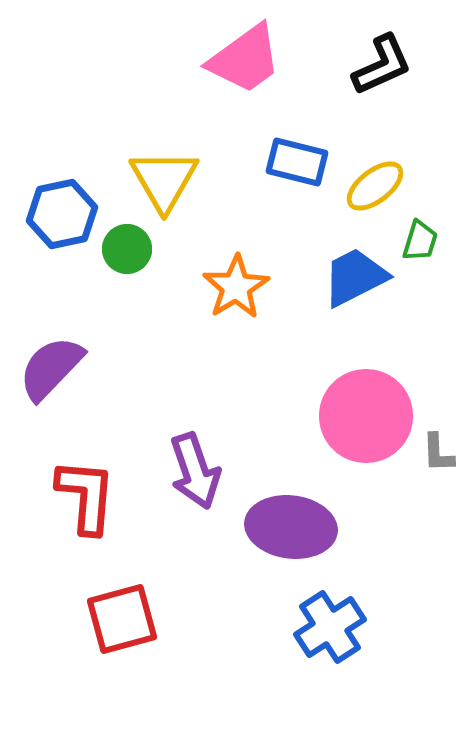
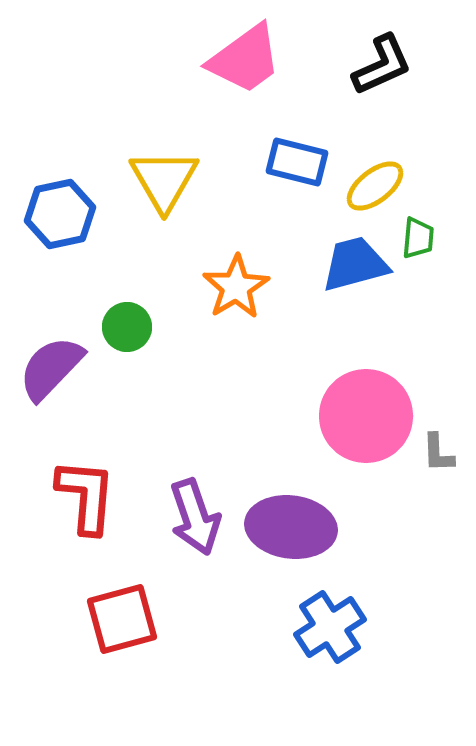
blue hexagon: moved 2 px left
green trapezoid: moved 2 px left, 3 px up; rotated 12 degrees counterclockwise
green circle: moved 78 px down
blue trapezoid: moved 13 px up; rotated 12 degrees clockwise
purple arrow: moved 46 px down
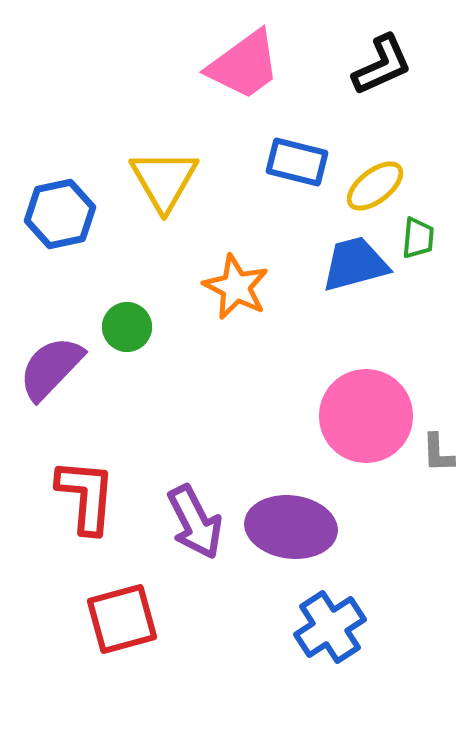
pink trapezoid: moved 1 px left, 6 px down
orange star: rotated 14 degrees counterclockwise
purple arrow: moved 5 px down; rotated 8 degrees counterclockwise
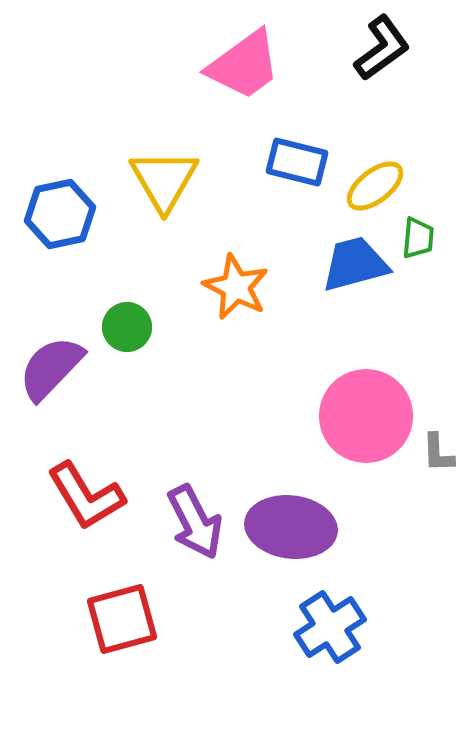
black L-shape: moved 17 px up; rotated 12 degrees counterclockwise
red L-shape: rotated 144 degrees clockwise
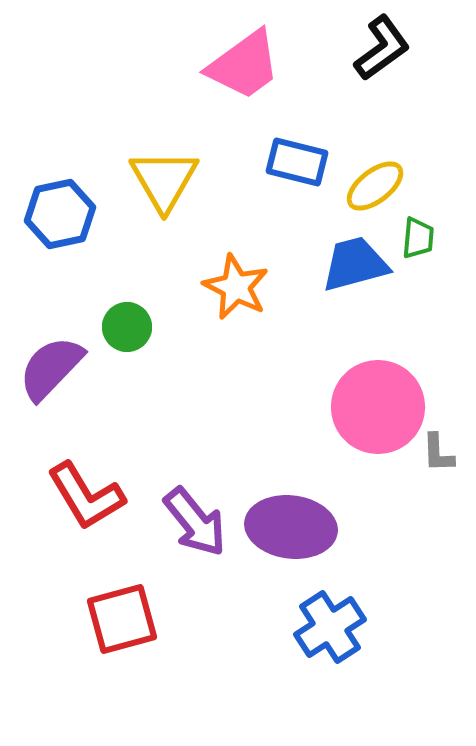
pink circle: moved 12 px right, 9 px up
purple arrow: rotated 12 degrees counterclockwise
